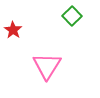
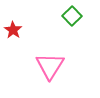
pink triangle: moved 3 px right
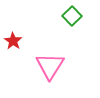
red star: moved 11 px down
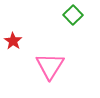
green square: moved 1 px right, 1 px up
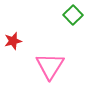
red star: rotated 24 degrees clockwise
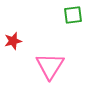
green square: rotated 36 degrees clockwise
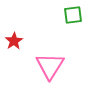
red star: moved 1 px right; rotated 18 degrees counterclockwise
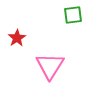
red star: moved 3 px right, 3 px up
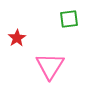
green square: moved 4 px left, 4 px down
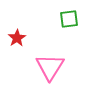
pink triangle: moved 1 px down
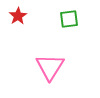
red star: moved 1 px right, 22 px up
